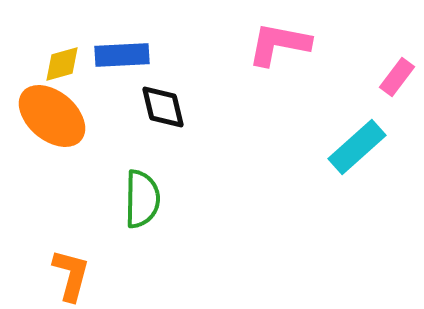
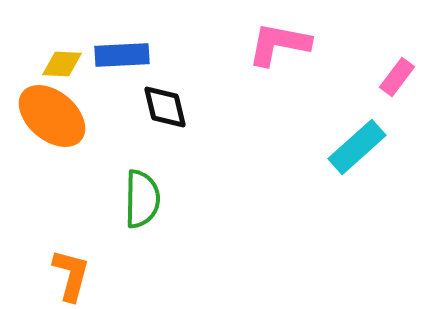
yellow diamond: rotated 18 degrees clockwise
black diamond: moved 2 px right
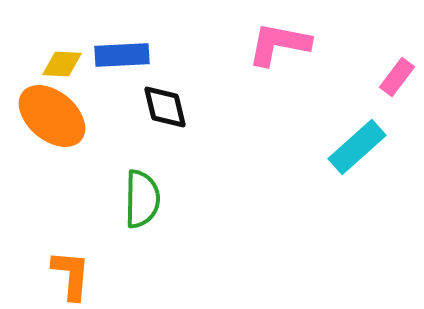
orange L-shape: rotated 10 degrees counterclockwise
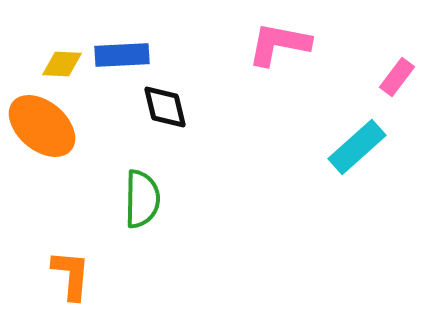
orange ellipse: moved 10 px left, 10 px down
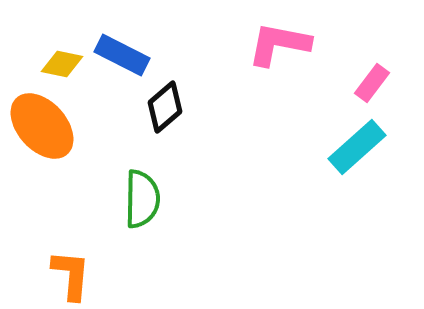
blue rectangle: rotated 30 degrees clockwise
yellow diamond: rotated 9 degrees clockwise
pink rectangle: moved 25 px left, 6 px down
black diamond: rotated 63 degrees clockwise
orange ellipse: rotated 8 degrees clockwise
